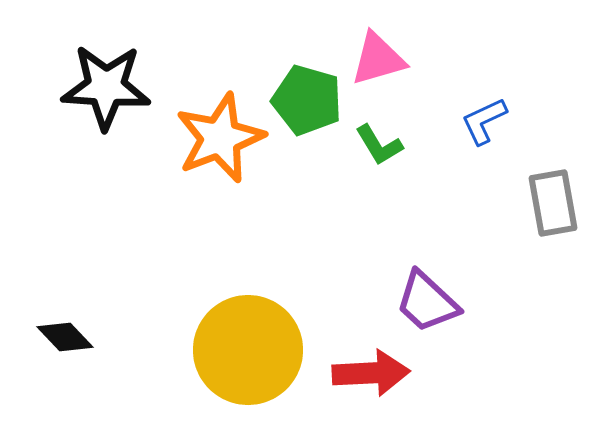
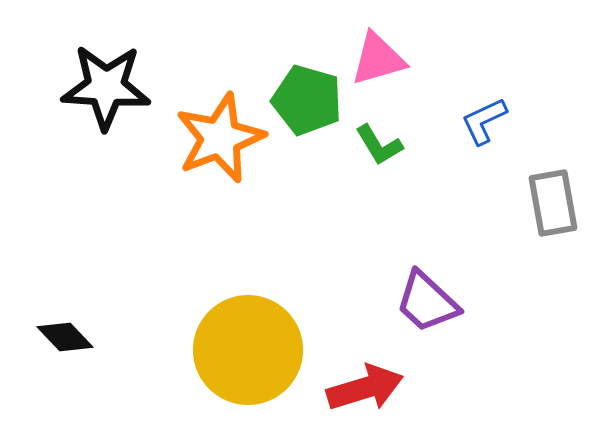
red arrow: moved 6 px left, 15 px down; rotated 14 degrees counterclockwise
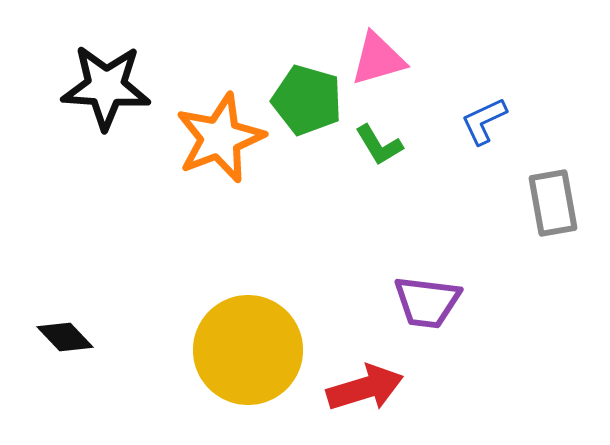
purple trapezoid: rotated 36 degrees counterclockwise
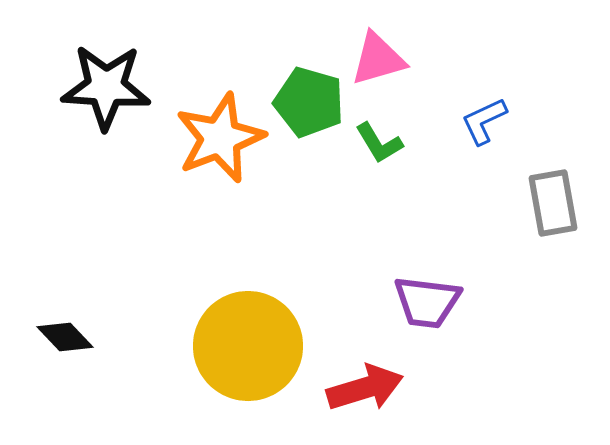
green pentagon: moved 2 px right, 2 px down
green L-shape: moved 2 px up
yellow circle: moved 4 px up
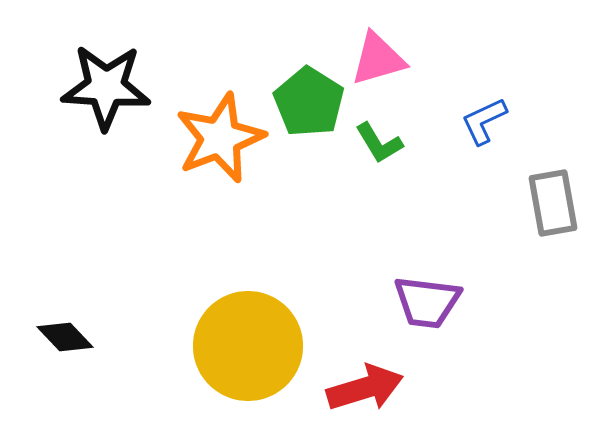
green pentagon: rotated 16 degrees clockwise
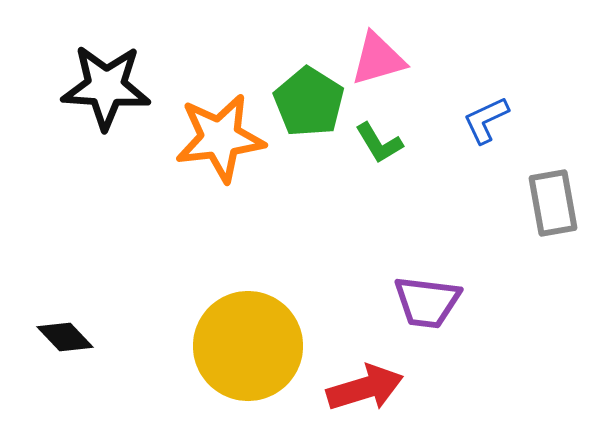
blue L-shape: moved 2 px right, 1 px up
orange star: rotated 14 degrees clockwise
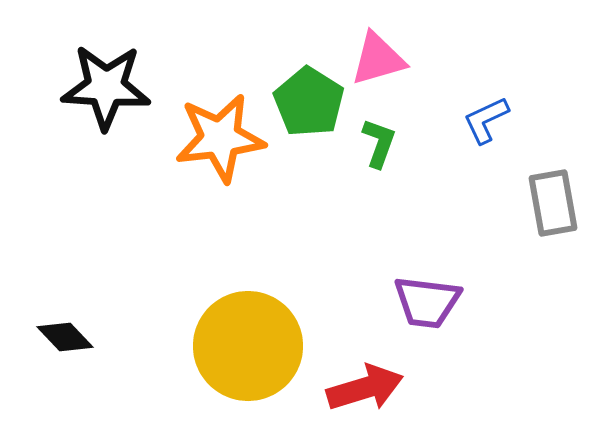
green L-shape: rotated 129 degrees counterclockwise
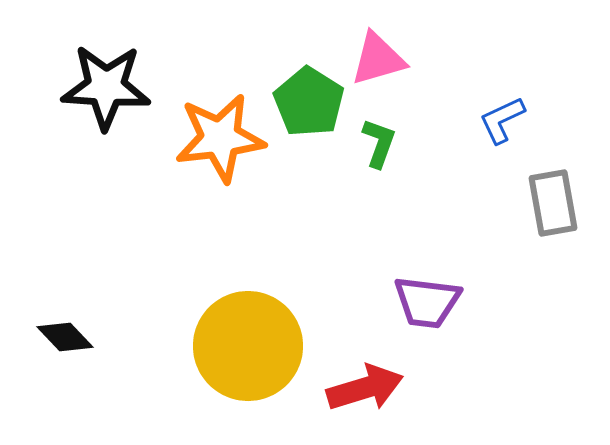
blue L-shape: moved 16 px right
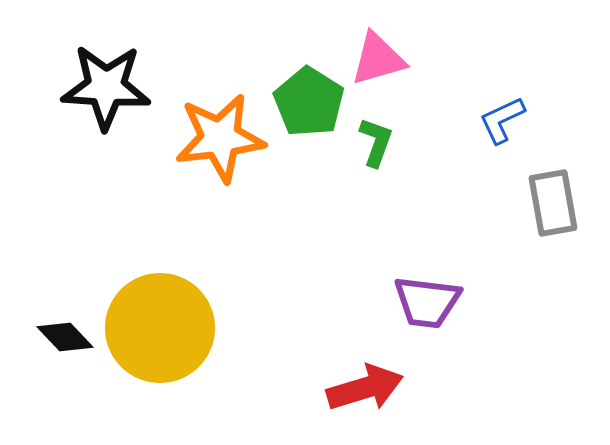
green L-shape: moved 3 px left, 1 px up
yellow circle: moved 88 px left, 18 px up
